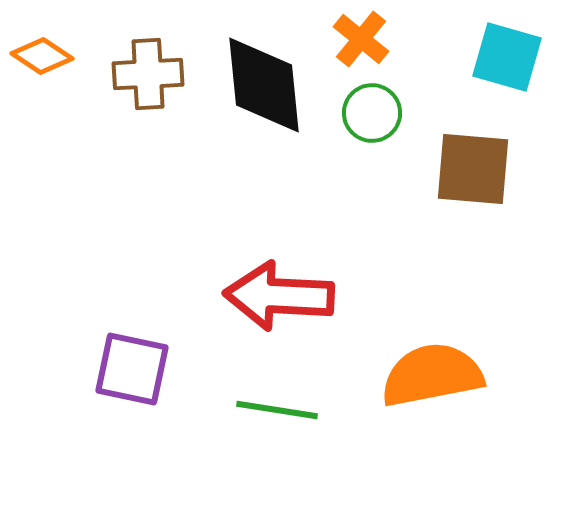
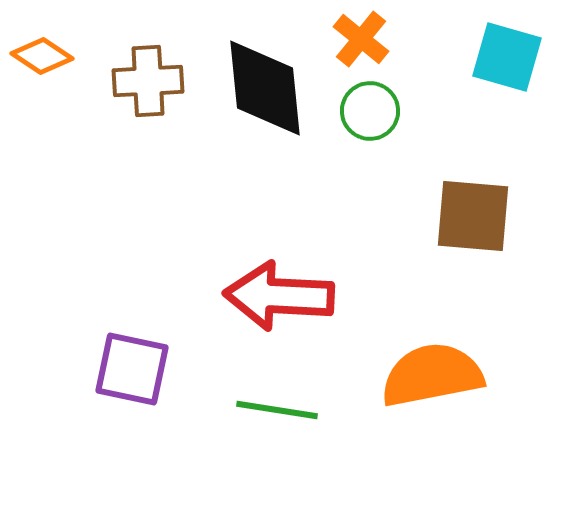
brown cross: moved 7 px down
black diamond: moved 1 px right, 3 px down
green circle: moved 2 px left, 2 px up
brown square: moved 47 px down
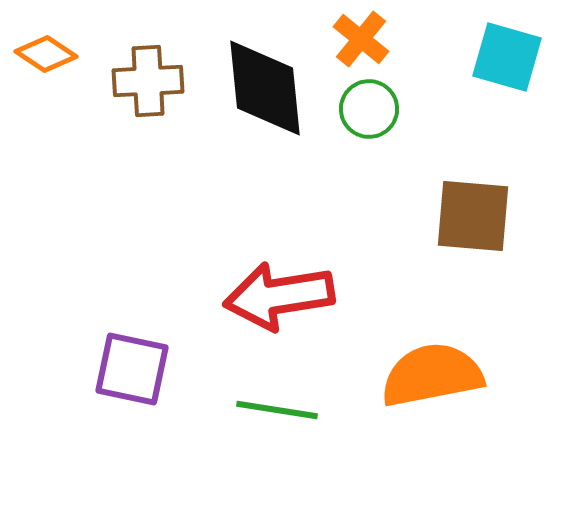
orange diamond: moved 4 px right, 2 px up
green circle: moved 1 px left, 2 px up
red arrow: rotated 12 degrees counterclockwise
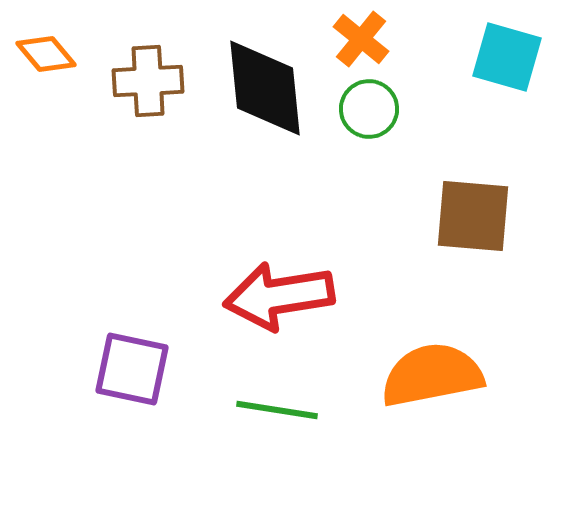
orange diamond: rotated 16 degrees clockwise
